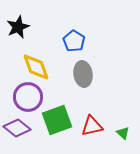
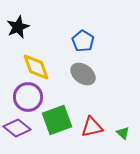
blue pentagon: moved 9 px right
gray ellipse: rotated 45 degrees counterclockwise
red triangle: moved 1 px down
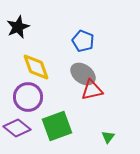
blue pentagon: rotated 10 degrees counterclockwise
green square: moved 6 px down
red triangle: moved 37 px up
green triangle: moved 15 px left, 4 px down; rotated 24 degrees clockwise
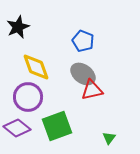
green triangle: moved 1 px right, 1 px down
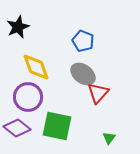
red triangle: moved 6 px right, 3 px down; rotated 35 degrees counterclockwise
green square: rotated 32 degrees clockwise
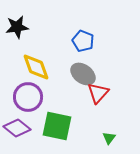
black star: moved 1 px left; rotated 15 degrees clockwise
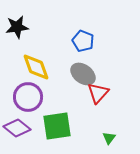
green square: rotated 20 degrees counterclockwise
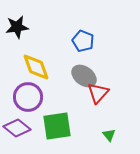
gray ellipse: moved 1 px right, 2 px down
green triangle: moved 3 px up; rotated 16 degrees counterclockwise
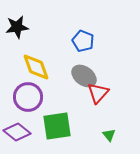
purple diamond: moved 4 px down
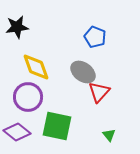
blue pentagon: moved 12 px right, 4 px up
gray ellipse: moved 1 px left, 4 px up
red triangle: moved 1 px right, 1 px up
green square: rotated 20 degrees clockwise
